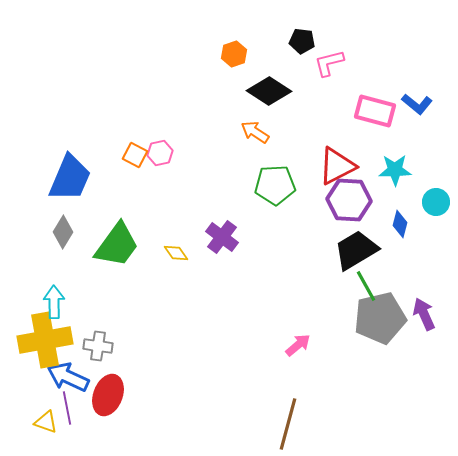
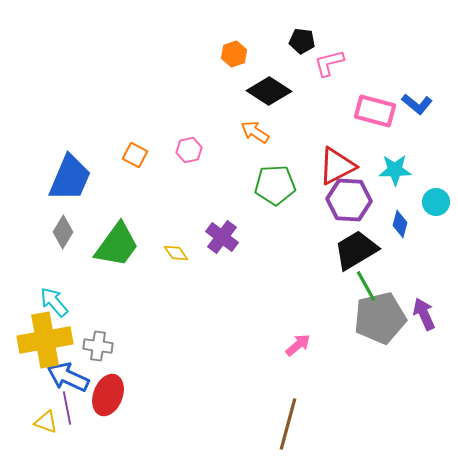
pink hexagon: moved 29 px right, 3 px up
cyan arrow: rotated 40 degrees counterclockwise
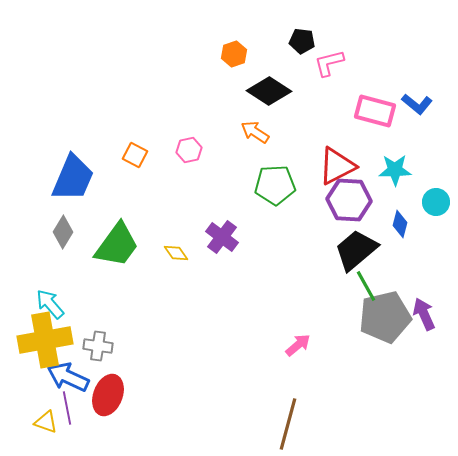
blue trapezoid: moved 3 px right
black trapezoid: rotated 9 degrees counterclockwise
cyan arrow: moved 4 px left, 2 px down
gray pentagon: moved 5 px right, 1 px up
